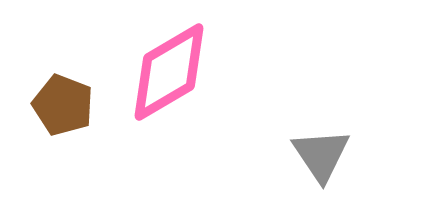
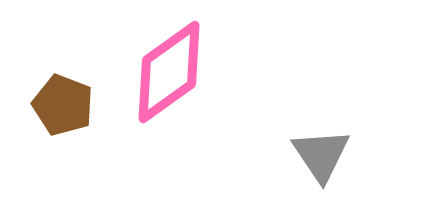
pink diamond: rotated 5 degrees counterclockwise
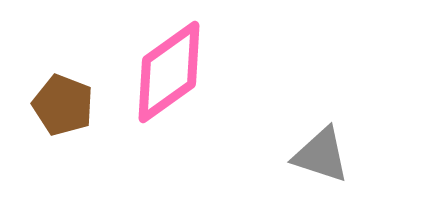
gray triangle: rotated 38 degrees counterclockwise
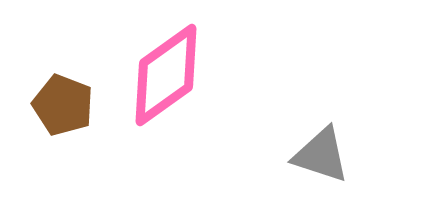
pink diamond: moved 3 px left, 3 px down
